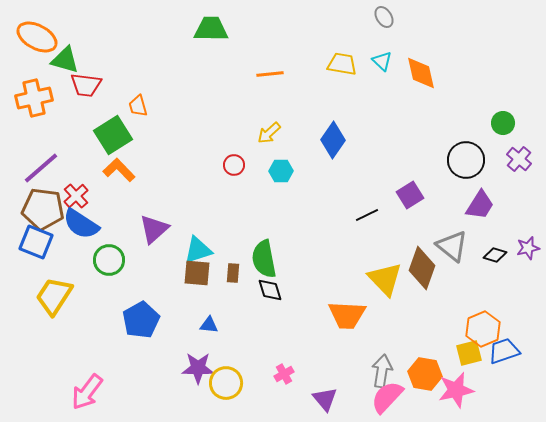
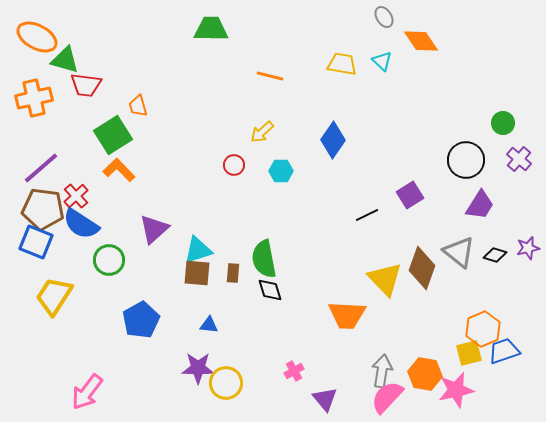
orange diamond at (421, 73): moved 32 px up; rotated 21 degrees counterclockwise
orange line at (270, 74): moved 2 px down; rotated 20 degrees clockwise
yellow arrow at (269, 133): moved 7 px left, 1 px up
gray triangle at (452, 246): moved 7 px right, 6 px down
pink cross at (284, 374): moved 10 px right, 3 px up
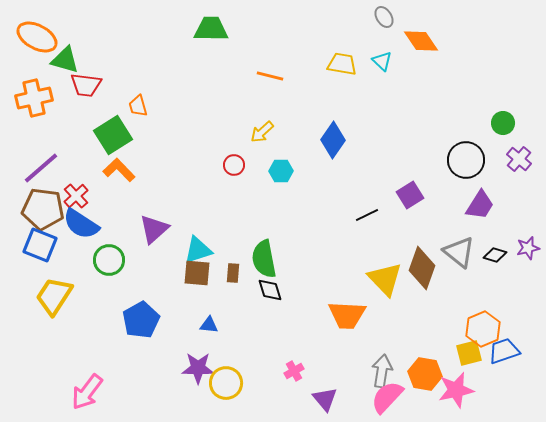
blue square at (36, 242): moved 4 px right, 3 px down
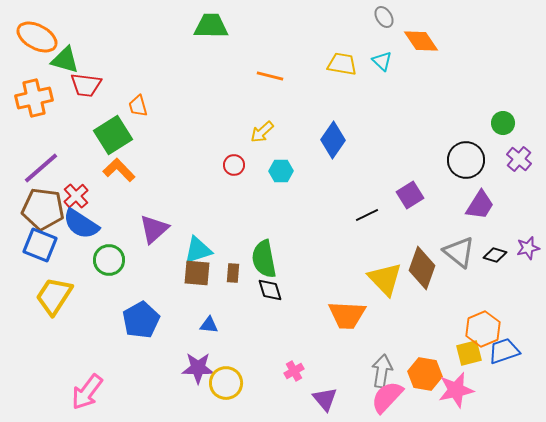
green trapezoid at (211, 29): moved 3 px up
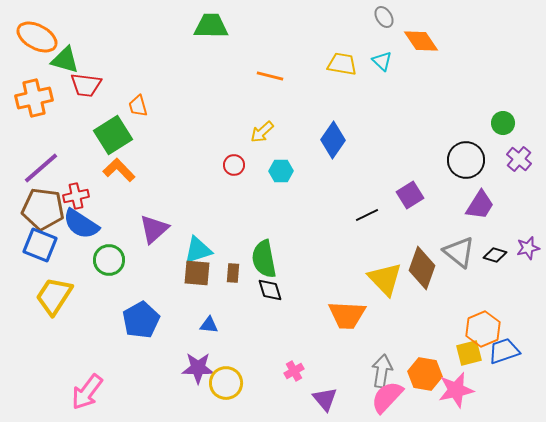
red cross at (76, 196): rotated 30 degrees clockwise
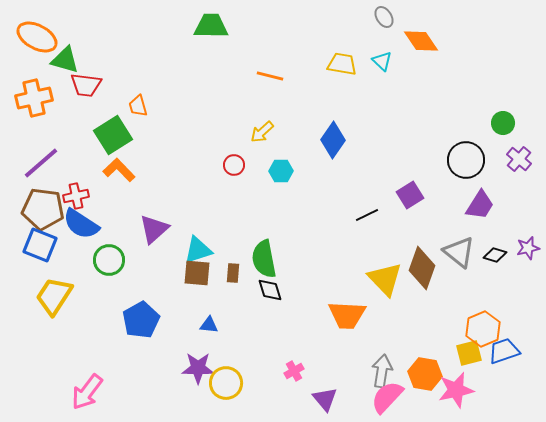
purple line at (41, 168): moved 5 px up
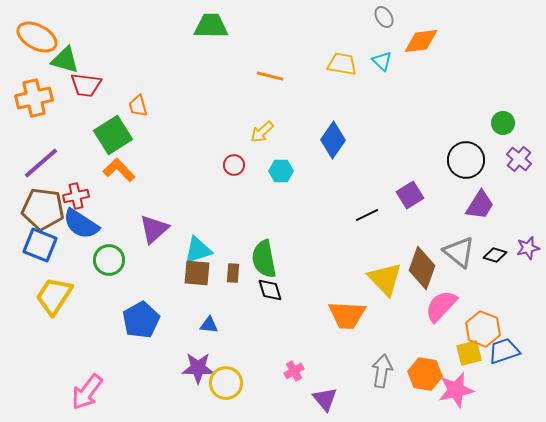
orange diamond at (421, 41): rotated 63 degrees counterclockwise
orange hexagon at (483, 329): rotated 16 degrees counterclockwise
pink semicircle at (387, 397): moved 54 px right, 91 px up
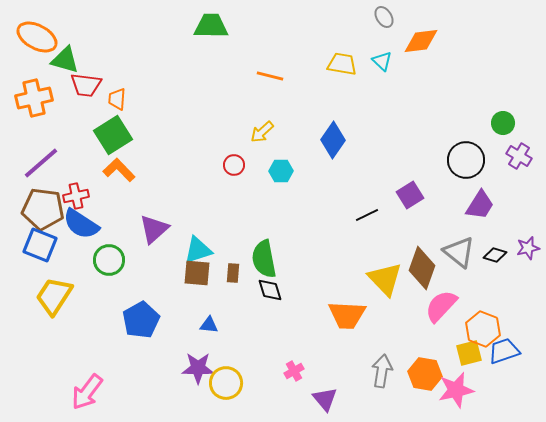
orange trapezoid at (138, 106): moved 21 px left, 7 px up; rotated 20 degrees clockwise
purple cross at (519, 159): moved 3 px up; rotated 10 degrees counterclockwise
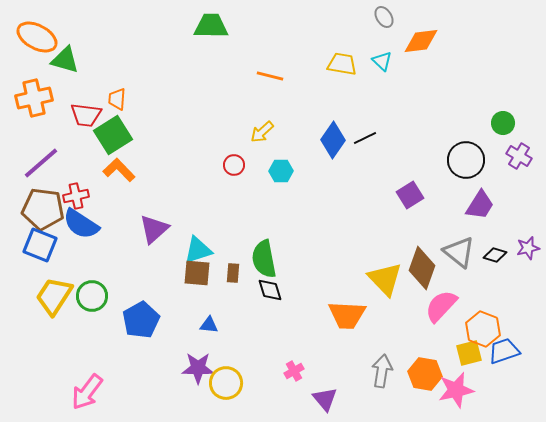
red trapezoid at (86, 85): moved 30 px down
black line at (367, 215): moved 2 px left, 77 px up
green circle at (109, 260): moved 17 px left, 36 px down
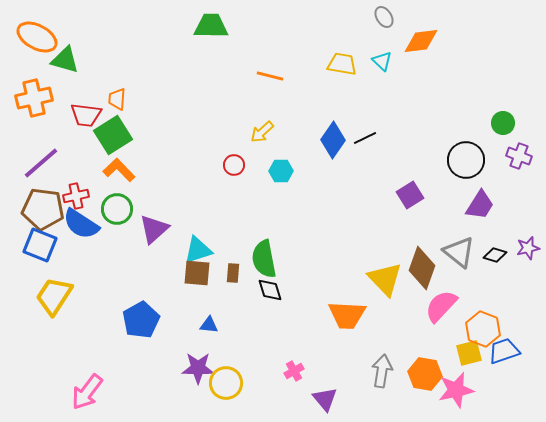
purple cross at (519, 156): rotated 10 degrees counterclockwise
green circle at (92, 296): moved 25 px right, 87 px up
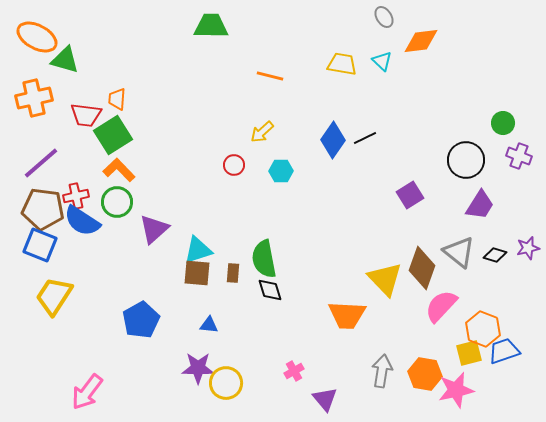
green circle at (117, 209): moved 7 px up
blue semicircle at (81, 224): moved 1 px right, 3 px up
